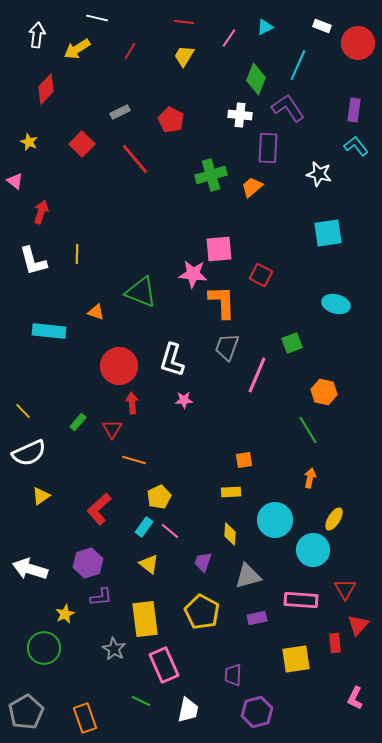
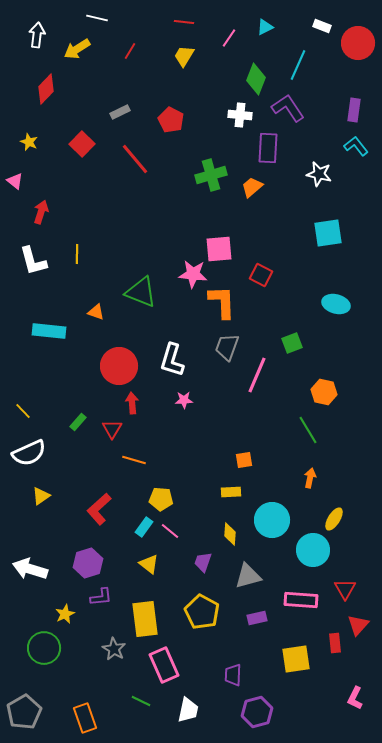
yellow pentagon at (159, 497): moved 2 px right, 2 px down; rotated 30 degrees clockwise
cyan circle at (275, 520): moved 3 px left
gray pentagon at (26, 712): moved 2 px left
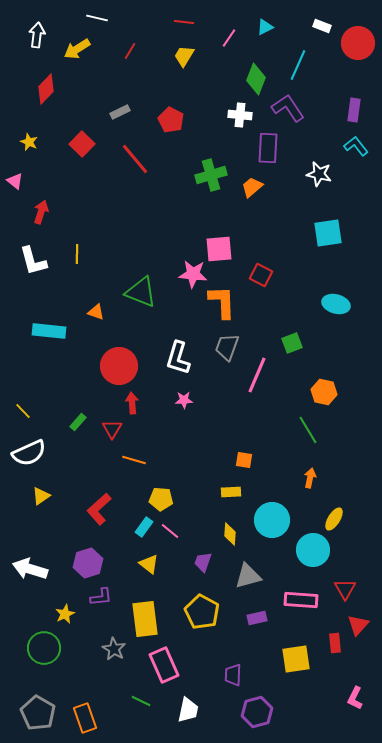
white L-shape at (172, 360): moved 6 px right, 2 px up
orange square at (244, 460): rotated 18 degrees clockwise
gray pentagon at (24, 712): moved 14 px right, 1 px down; rotated 12 degrees counterclockwise
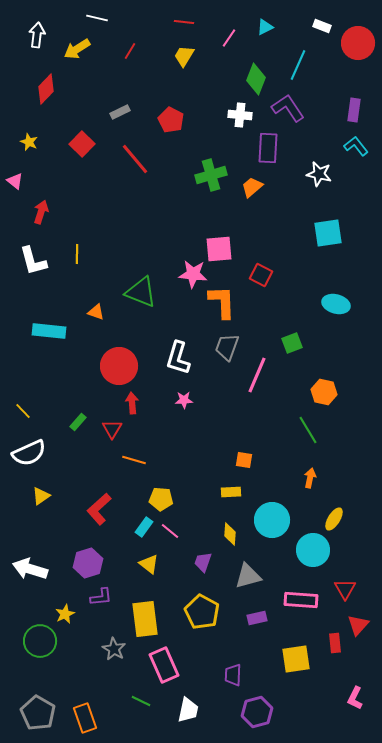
green circle at (44, 648): moved 4 px left, 7 px up
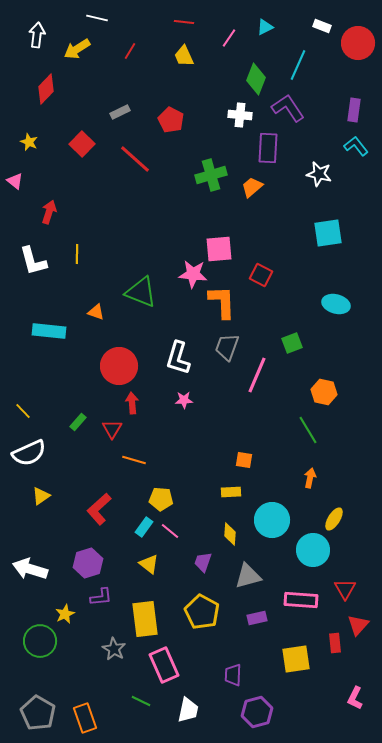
yellow trapezoid at (184, 56): rotated 55 degrees counterclockwise
red line at (135, 159): rotated 8 degrees counterclockwise
red arrow at (41, 212): moved 8 px right
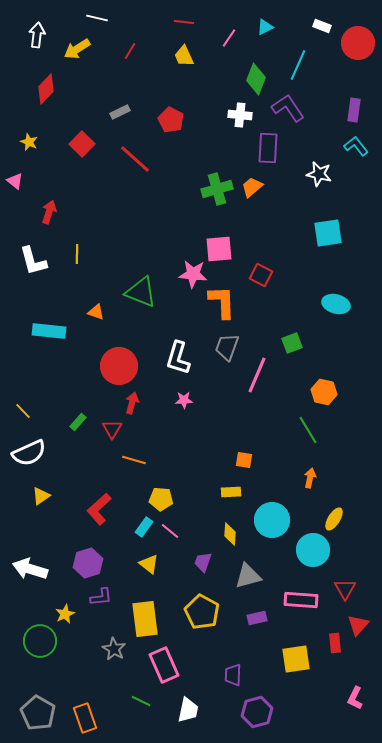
green cross at (211, 175): moved 6 px right, 14 px down
red arrow at (132, 403): rotated 20 degrees clockwise
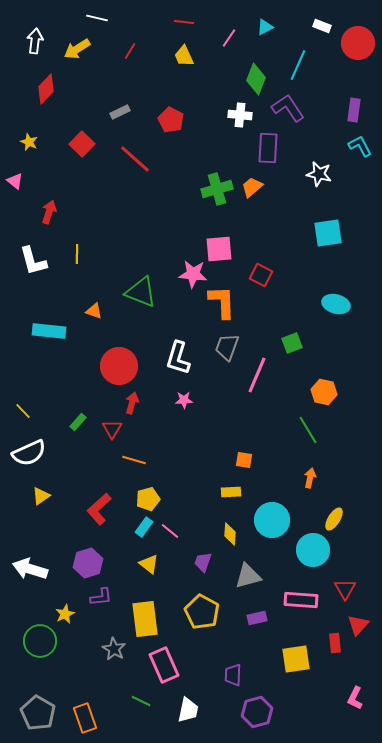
white arrow at (37, 35): moved 2 px left, 6 px down
cyan L-shape at (356, 146): moved 4 px right; rotated 10 degrees clockwise
orange triangle at (96, 312): moved 2 px left, 1 px up
yellow pentagon at (161, 499): moved 13 px left; rotated 20 degrees counterclockwise
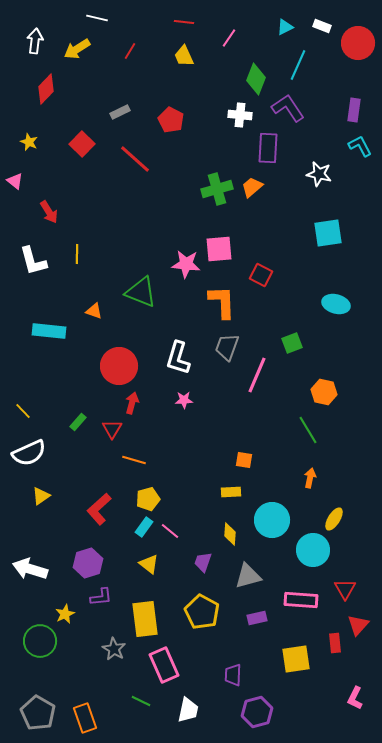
cyan triangle at (265, 27): moved 20 px right
red arrow at (49, 212): rotated 130 degrees clockwise
pink star at (193, 274): moved 7 px left, 10 px up
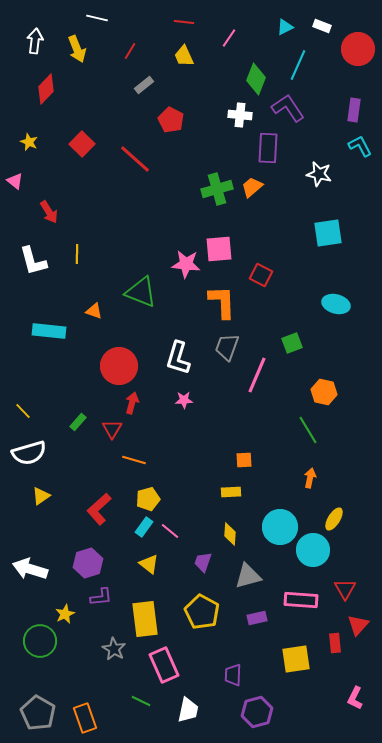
red circle at (358, 43): moved 6 px down
yellow arrow at (77, 49): rotated 80 degrees counterclockwise
gray rectangle at (120, 112): moved 24 px right, 27 px up; rotated 12 degrees counterclockwise
white semicircle at (29, 453): rotated 8 degrees clockwise
orange square at (244, 460): rotated 12 degrees counterclockwise
cyan circle at (272, 520): moved 8 px right, 7 px down
